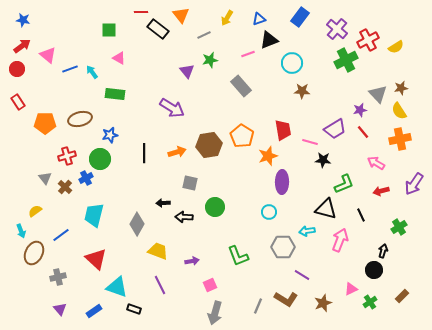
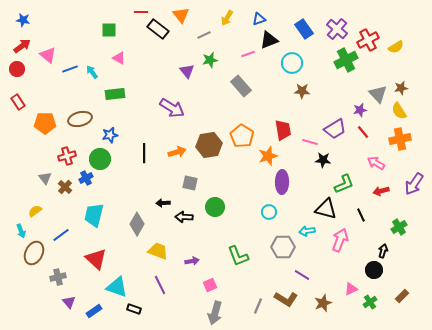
blue rectangle at (300, 17): moved 4 px right, 12 px down; rotated 72 degrees counterclockwise
green rectangle at (115, 94): rotated 12 degrees counterclockwise
purple triangle at (60, 309): moved 9 px right, 7 px up
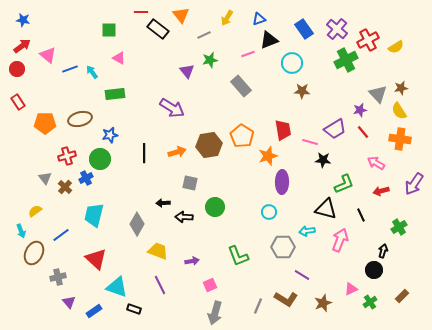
orange cross at (400, 139): rotated 20 degrees clockwise
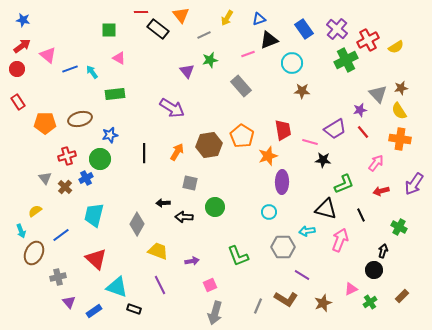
orange arrow at (177, 152): rotated 42 degrees counterclockwise
pink arrow at (376, 163): rotated 96 degrees clockwise
green cross at (399, 227): rotated 28 degrees counterclockwise
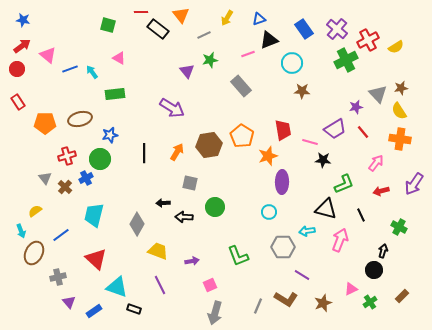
green square at (109, 30): moved 1 px left, 5 px up; rotated 14 degrees clockwise
purple star at (360, 110): moved 4 px left, 3 px up
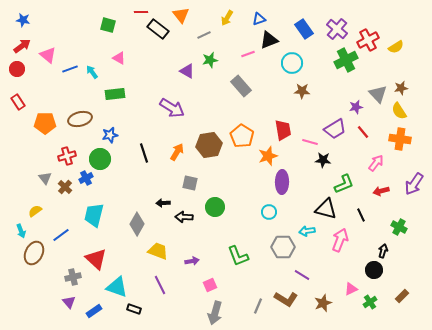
purple triangle at (187, 71): rotated 21 degrees counterclockwise
black line at (144, 153): rotated 18 degrees counterclockwise
gray cross at (58, 277): moved 15 px right
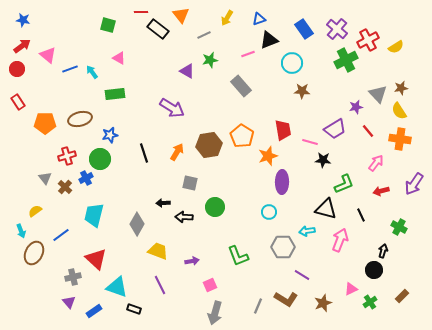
red line at (363, 132): moved 5 px right, 1 px up
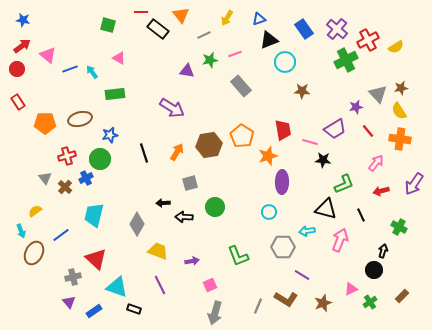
pink line at (248, 54): moved 13 px left
cyan circle at (292, 63): moved 7 px left, 1 px up
purple triangle at (187, 71): rotated 21 degrees counterclockwise
gray square at (190, 183): rotated 28 degrees counterclockwise
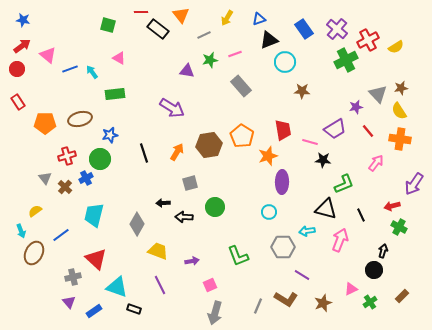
red arrow at (381, 191): moved 11 px right, 15 px down
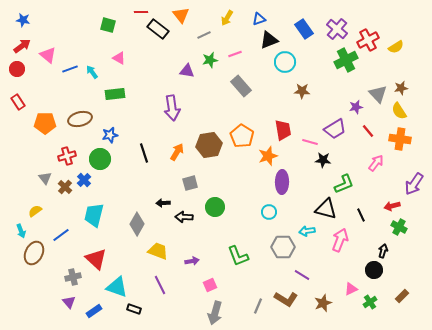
purple arrow at (172, 108): rotated 50 degrees clockwise
blue cross at (86, 178): moved 2 px left, 2 px down; rotated 16 degrees counterclockwise
